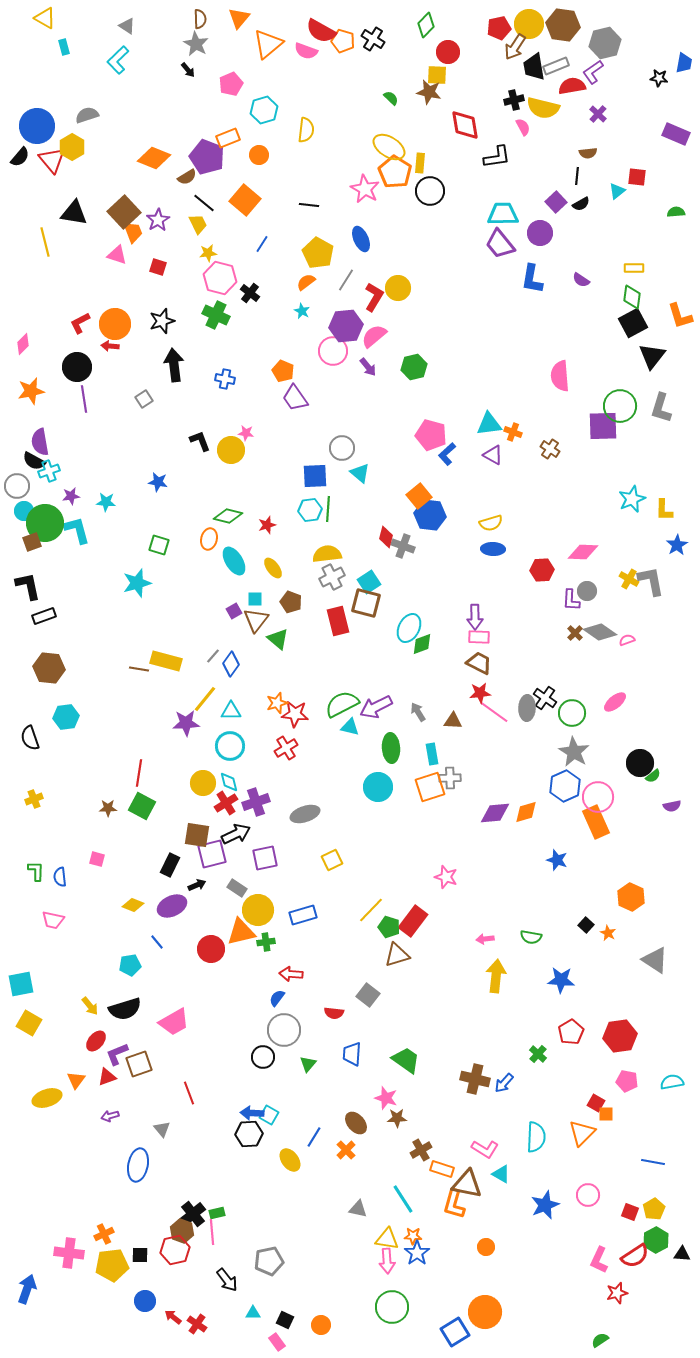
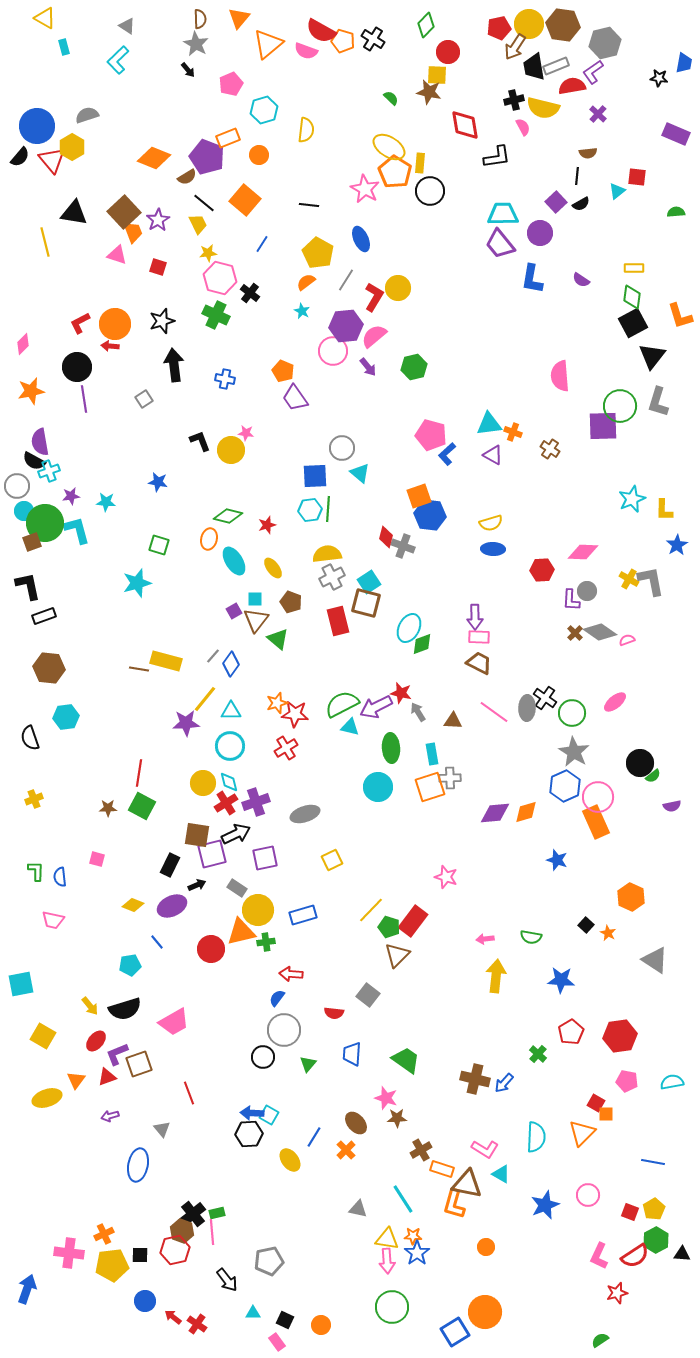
gray L-shape at (661, 408): moved 3 px left, 6 px up
orange square at (419, 496): rotated 20 degrees clockwise
red star at (480, 693): moved 79 px left; rotated 20 degrees clockwise
brown triangle at (397, 955): rotated 28 degrees counterclockwise
yellow square at (29, 1023): moved 14 px right, 13 px down
pink L-shape at (599, 1260): moved 4 px up
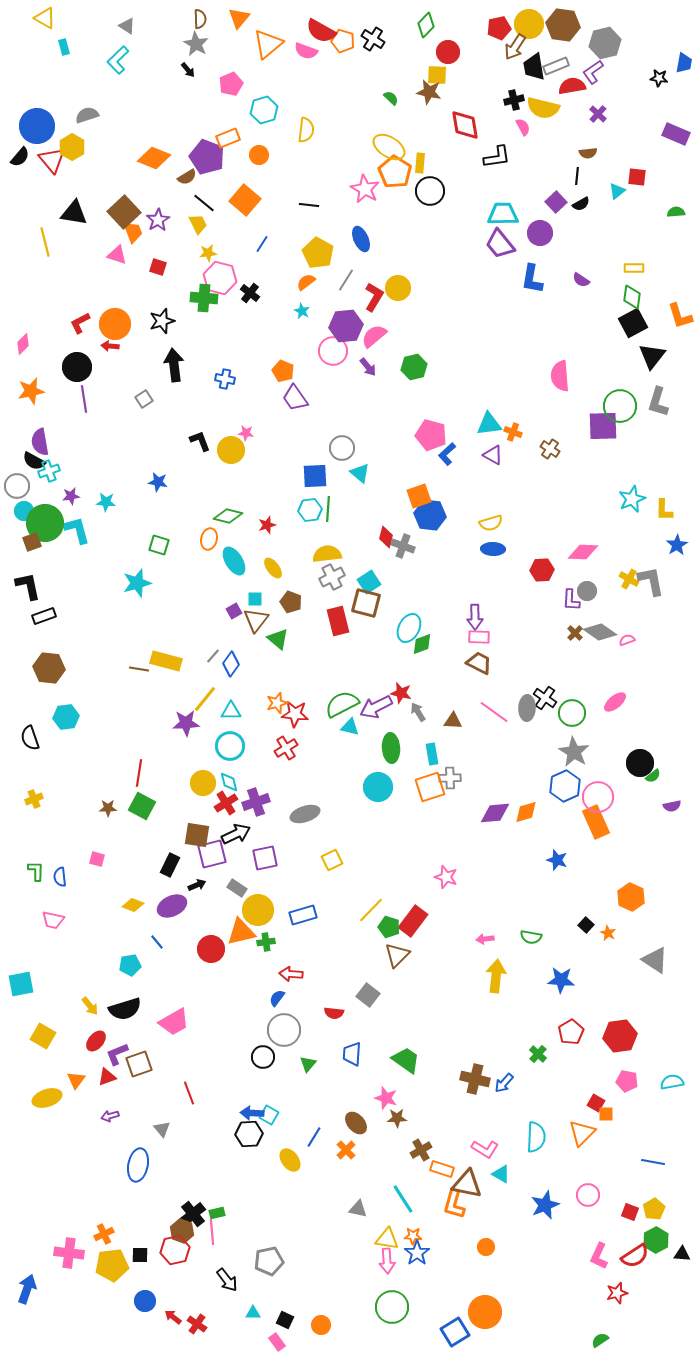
green cross at (216, 315): moved 12 px left, 17 px up; rotated 20 degrees counterclockwise
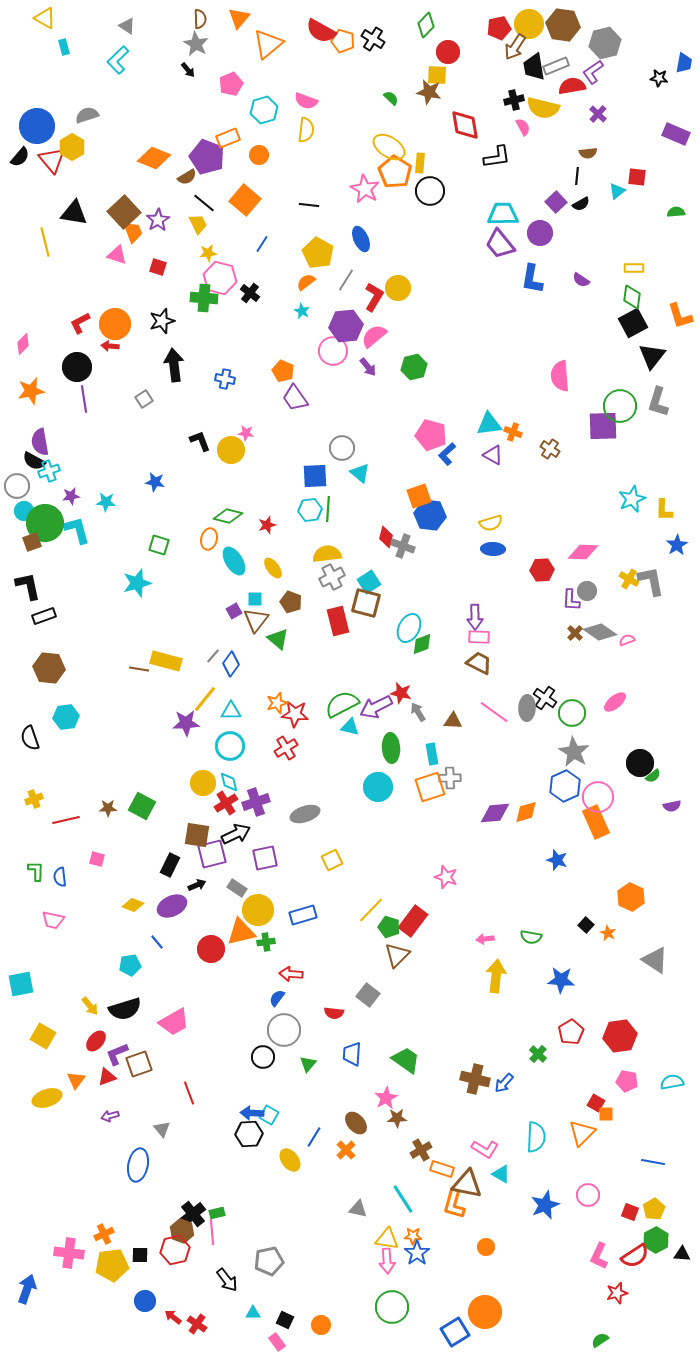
pink semicircle at (306, 51): moved 50 px down
blue star at (158, 482): moved 3 px left
red line at (139, 773): moved 73 px left, 47 px down; rotated 68 degrees clockwise
pink star at (386, 1098): rotated 25 degrees clockwise
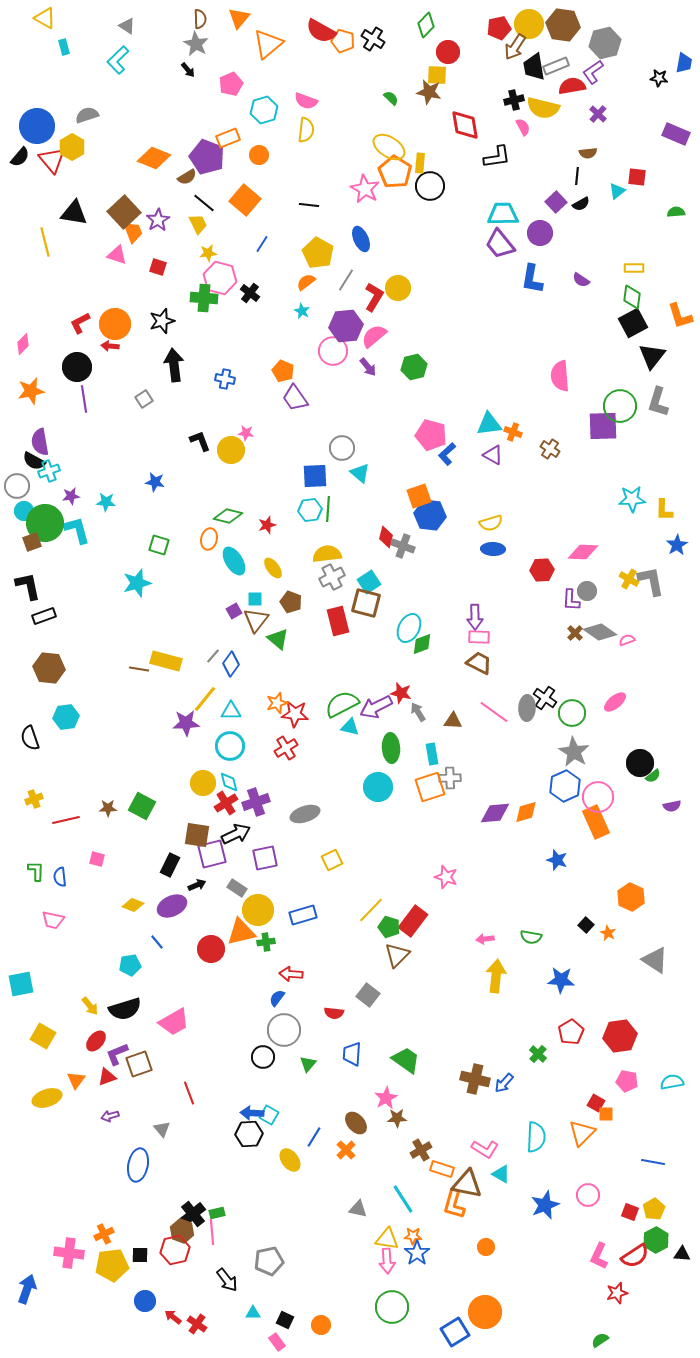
black circle at (430, 191): moved 5 px up
cyan star at (632, 499): rotated 20 degrees clockwise
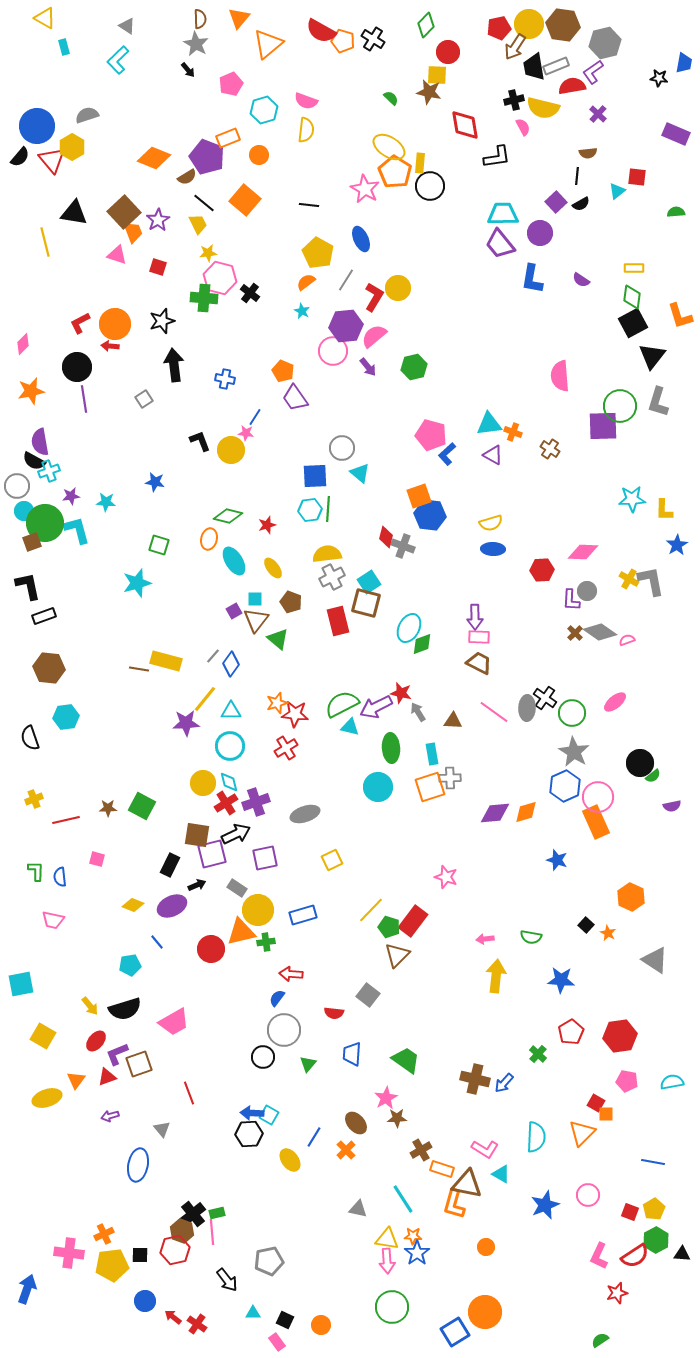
blue line at (262, 244): moved 7 px left, 173 px down
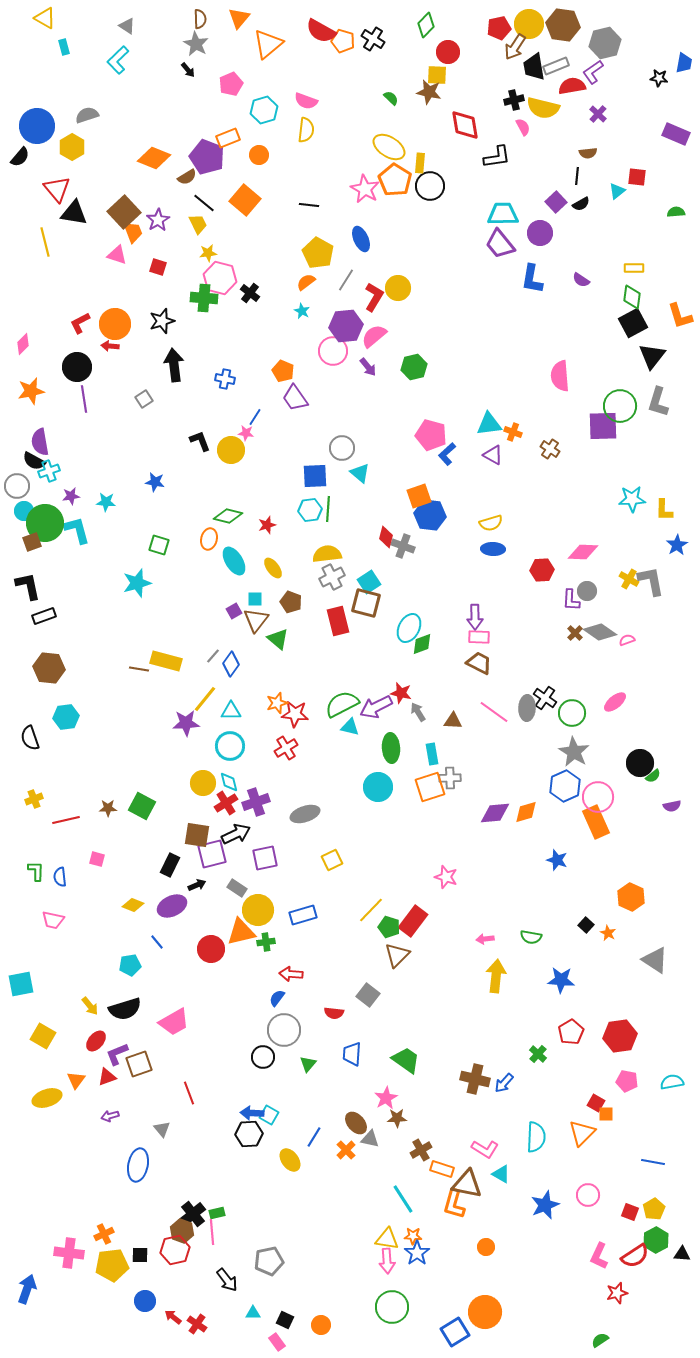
red triangle at (52, 160): moved 5 px right, 29 px down
orange pentagon at (395, 172): moved 8 px down
gray triangle at (358, 1209): moved 12 px right, 70 px up
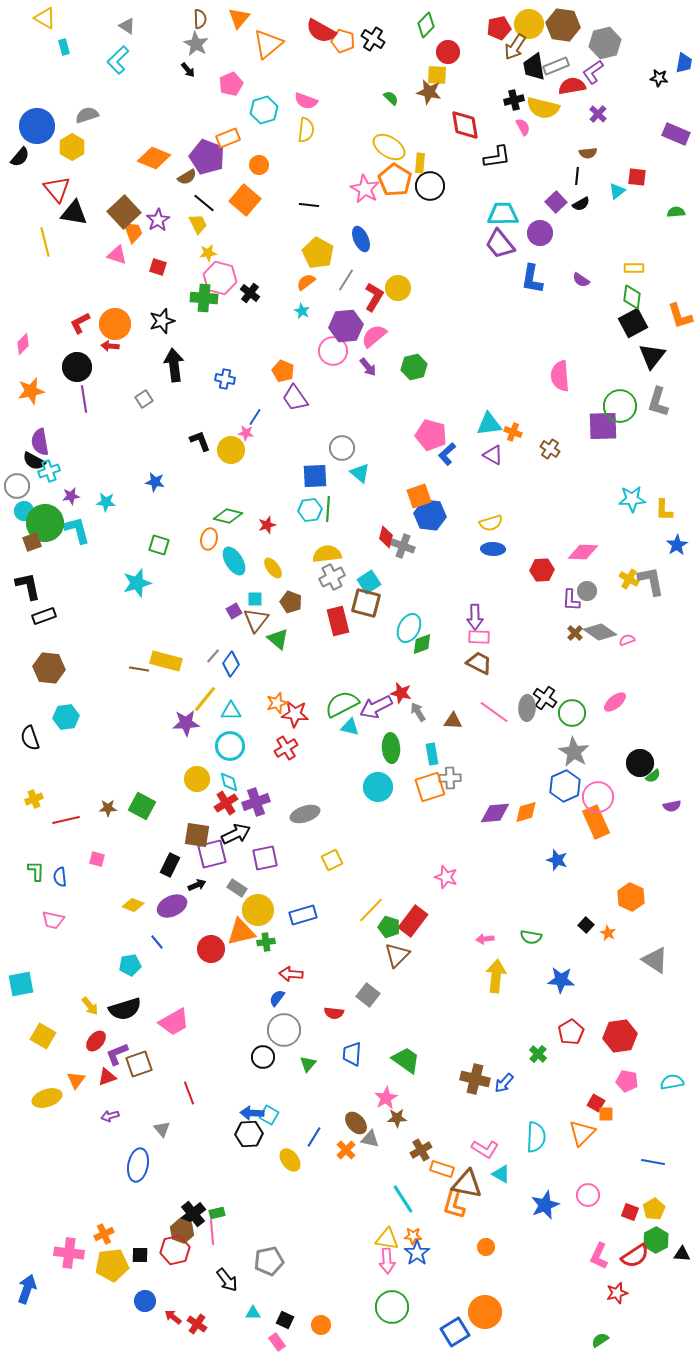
orange circle at (259, 155): moved 10 px down
yellow circle at (203, 783): moved 6 px left, 4 px up
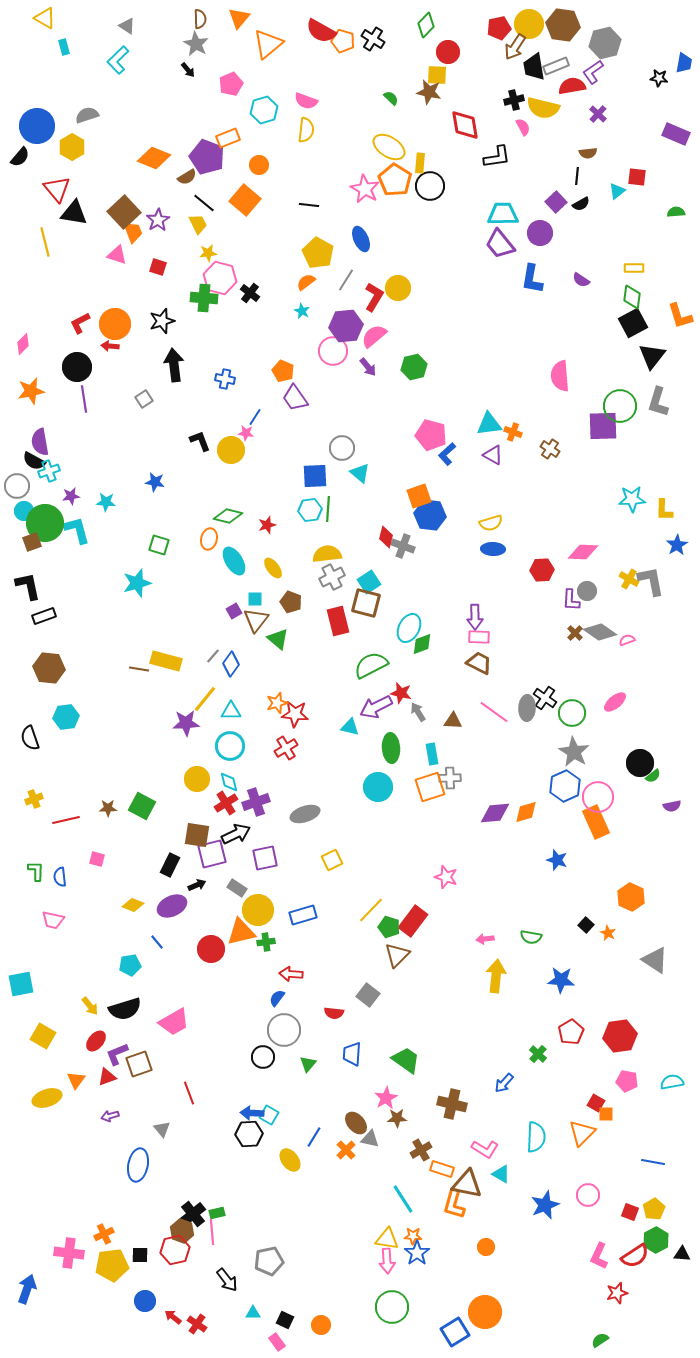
green semicircle at (342, 704): moved 29 px right, 39 px up
brown cross at (475, 1079): moved 23 px left, 25 px down
